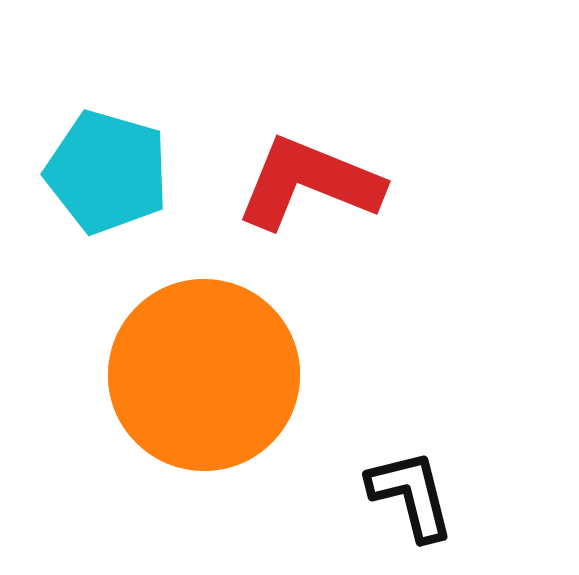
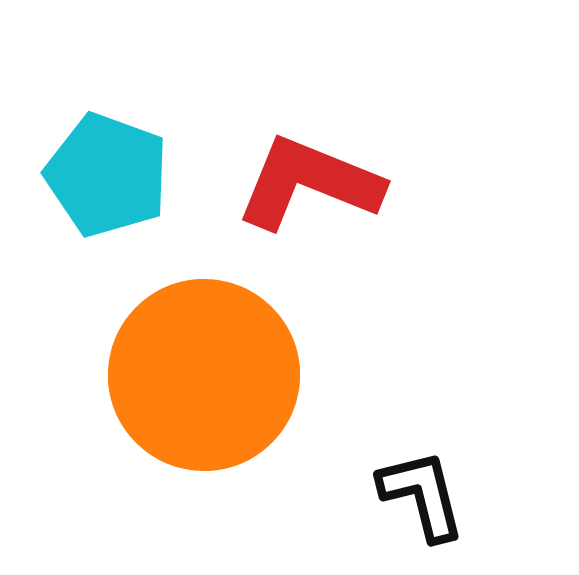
cyan pentagon: moved 3 px down; rotated 4 degrees clockwise
black L-shape: moved 11 px right
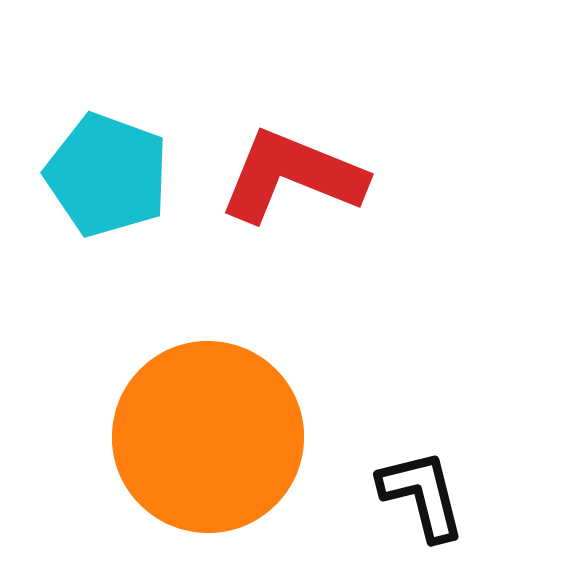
red L-shape: moved 17 px left, 7 px up
orange circle: moved 4 px right, 62 px down
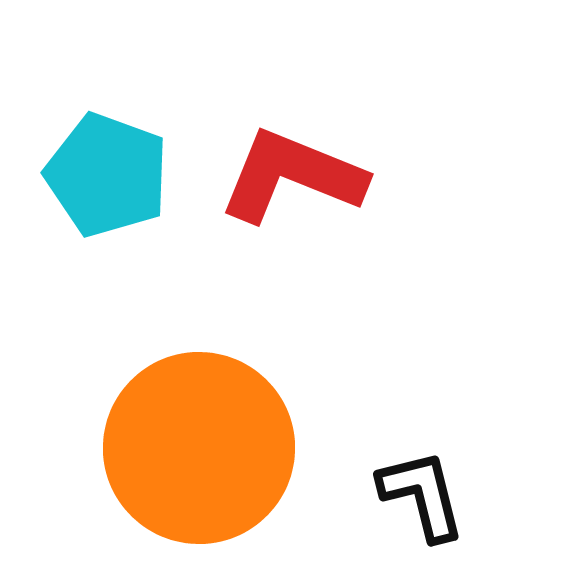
orange circle: moved 9 px left, 11 px down
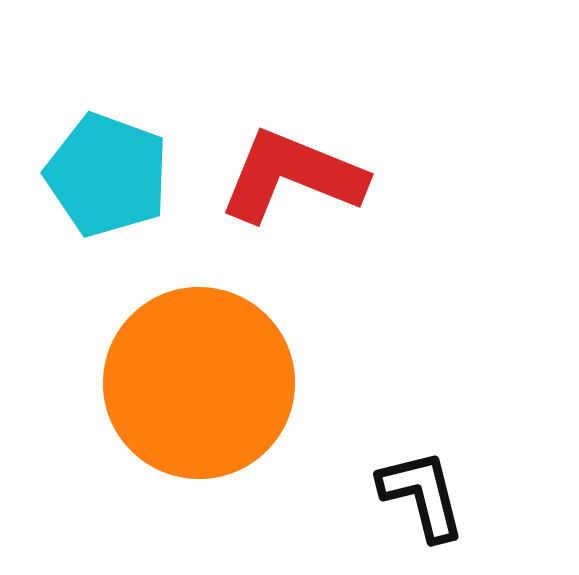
orange circle: moved 65 px up
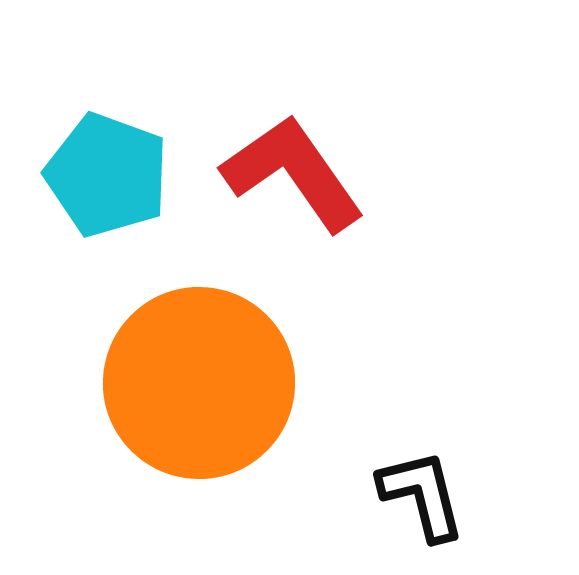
red L-shape: moved 1 px right, 3 px up; rotated 33 degrees clockwise
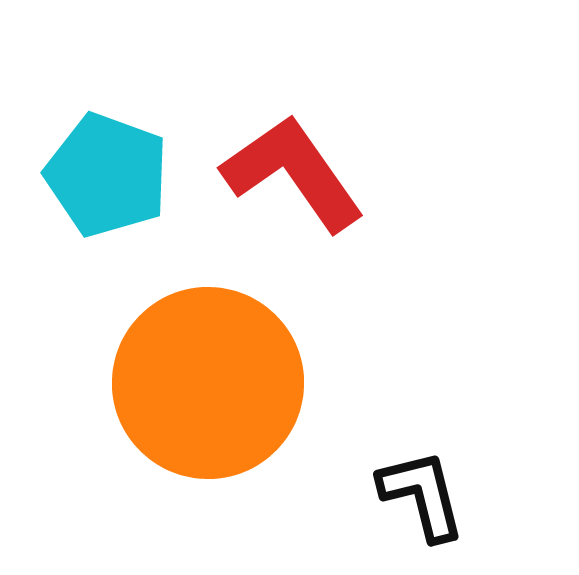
orange circle: moved 9 px right
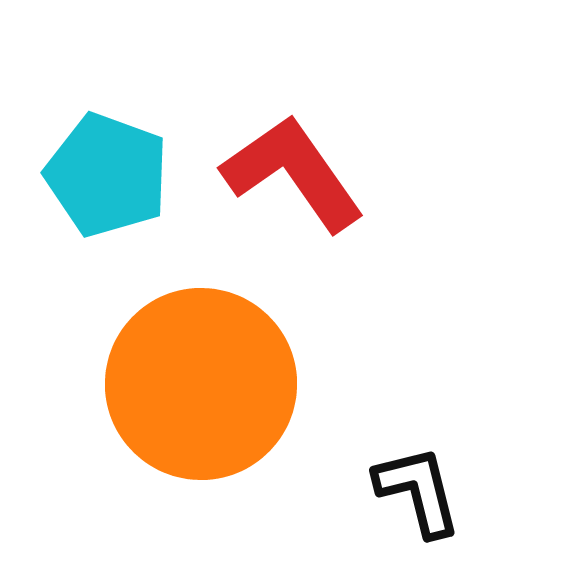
orange circle: moved 7 px left, 1 px down
black L-shape: moved 4 px left, 4 px up
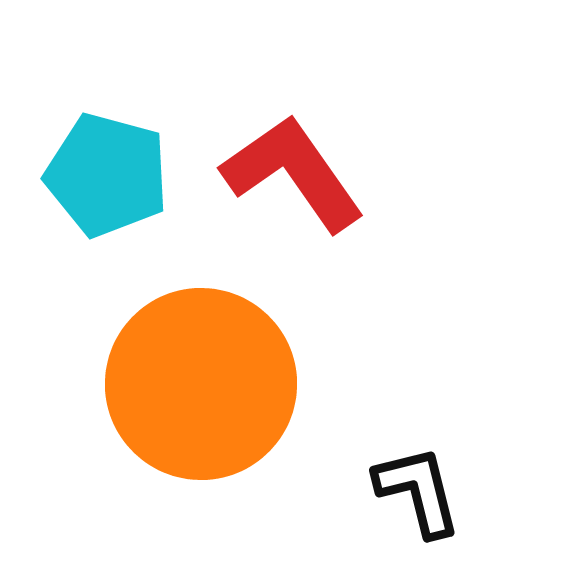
cyan pentagon: rotated 5 degrees counterclockwise
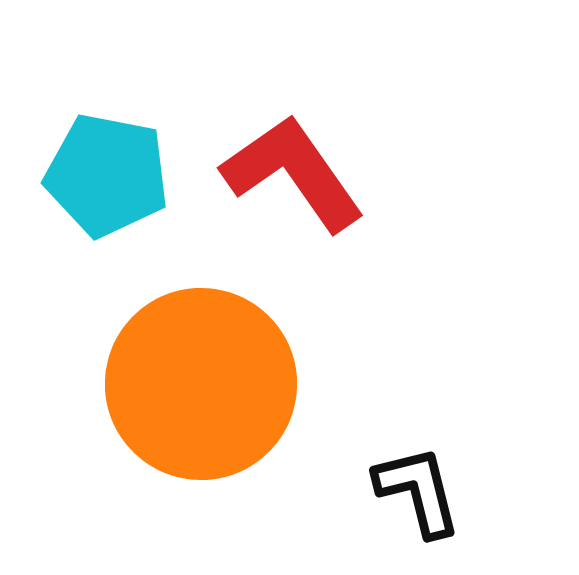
cyan pentagon: rotated 4 degrees counterclockwise
